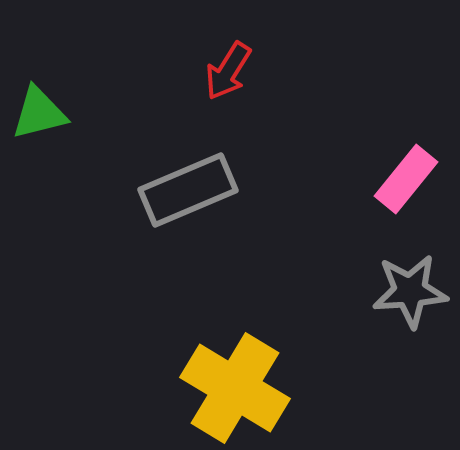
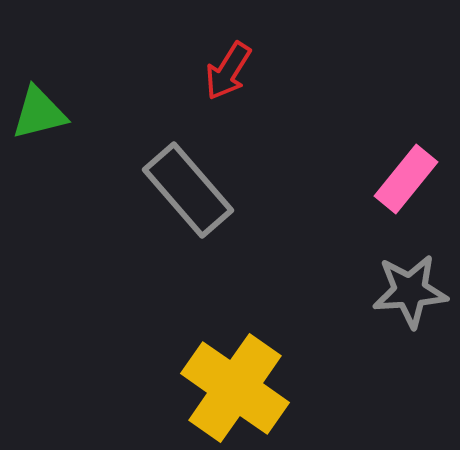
gray rectangle: rotated 72 degrees clockwise
yellow cross: rotated 4 degrees clockwise
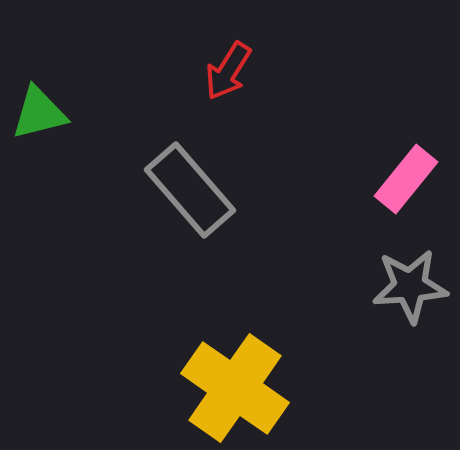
gray rectangle: moved 2 px right
gray star: moved 5 px up
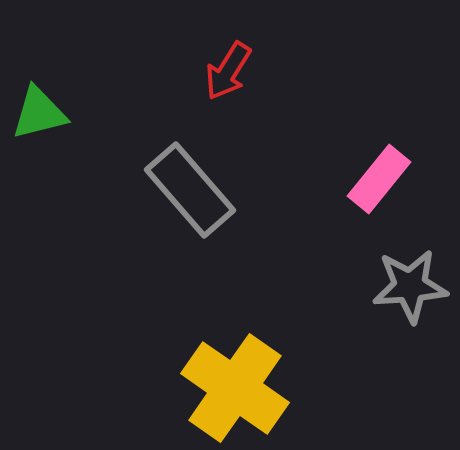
pink rectangle: moved 27 px left
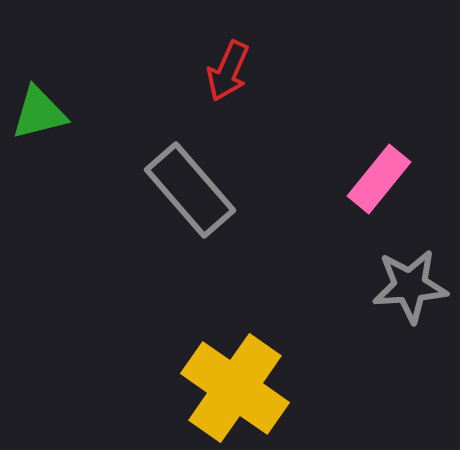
red arrow: rotated 8 degrees counterclockwise
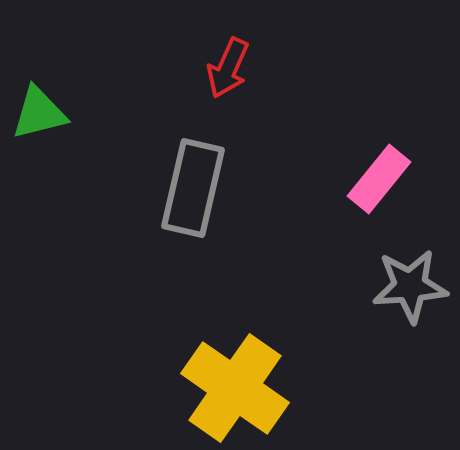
red arrow: moved 3 px up
gray rectangle: moved 3 px right, 2 px up; rotated 54 degrees clockwise
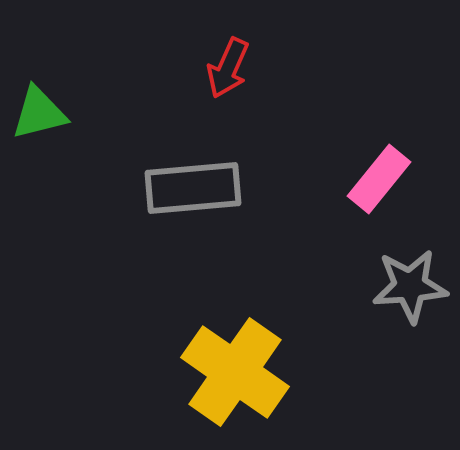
gray rectangle: rotated 72 degrees clockwise
yellow cross: moved 16 px up
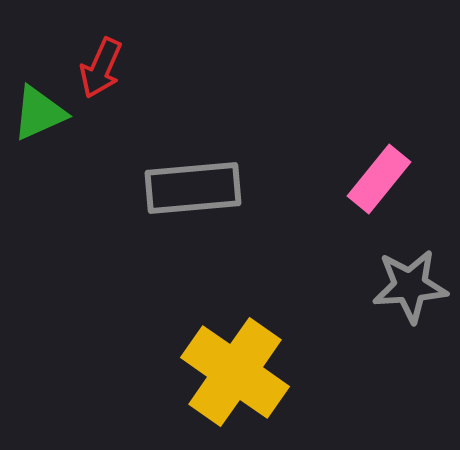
red arrow: moved 127 px left
green triangle: rotated 10 degrees counterclockwise
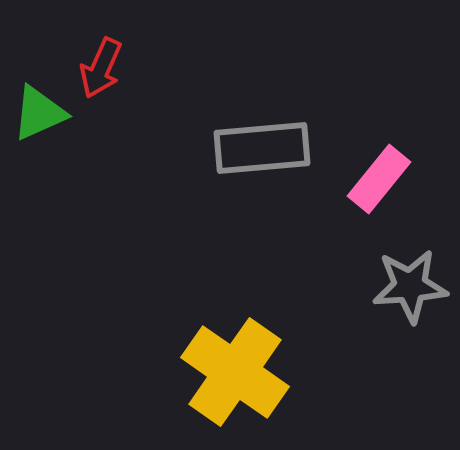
gray rectangle: moved 69 px right, 40 px up
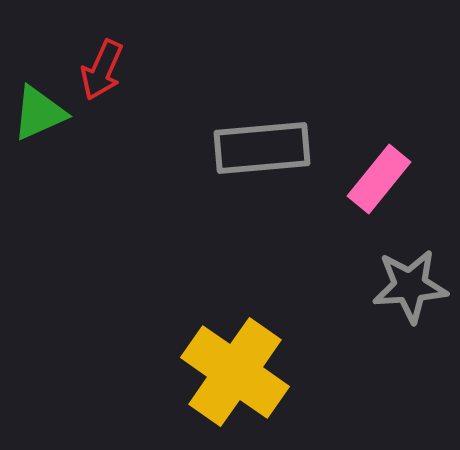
red arrow: moved 1 px right, 2 px down
